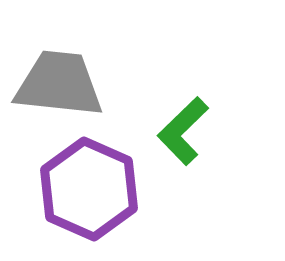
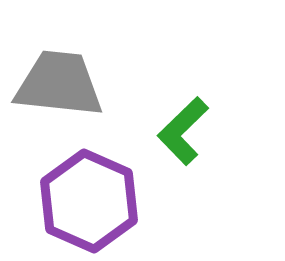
purple hexagon: moved 12 px down
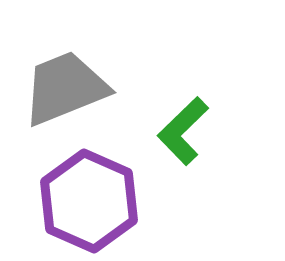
gray trapezoid: moved 6 px right, 4 px down; rotated 28 degrees counterclockwise
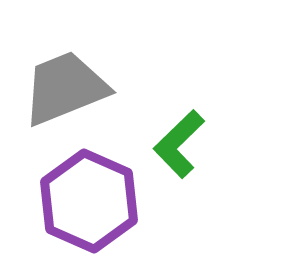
green L-shape: moved 4 px left, 13 px down
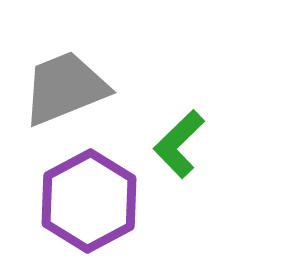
purple hexagon: rotated 8 degrees clockwise
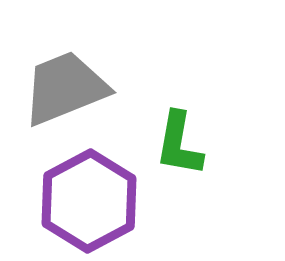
green L-shape: rotated 36 degrees counterclockwise
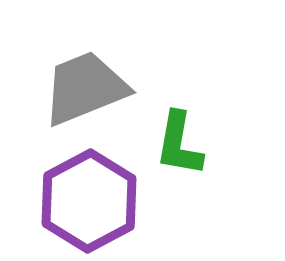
gray trapezoid: moved 20 px right
